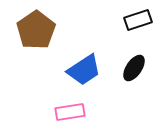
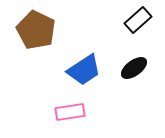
black rectangle: rotated 24 degrees counterclockwise
brown pentagon: rotated 12 degrees counterclockwise
black ellipse: rotated 20 degrees clockwise
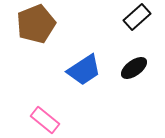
black rectangle: moved 1 px left, 3 px up
brown pentagon: moved 6 px up; rotated 24 degrees clockwise
pink rectangle: moved 25 px left, 8 px down; rotated 48 degrees clockwise
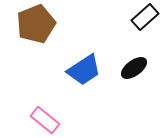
black rectangle: moved 8 px right
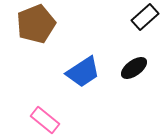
blue trapezoid: moved 1 px left, 2 px down
